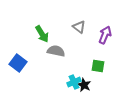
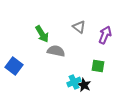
blue square: moved 4 px left, 3 px down
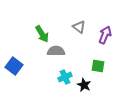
gray semicircle: rotated 12 degrees counterclockwise
cyan cross: moved 9 px left, 5 px up
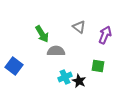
black star: moved 5 px left, 4 px up
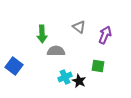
green arrow: rotated 30 degrees clockwise
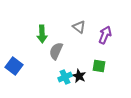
gray semicircle: rotated 66 degrees counterclockwise
green square: moved 1 px right
black star: moved 5 px up
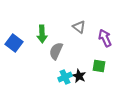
purple arrow: moved 3 px down; rotated 48 degrees counterclockwise
blue square: moved 23 px up
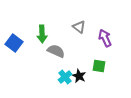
gray semicircle: rotated 90 degrees clockwise
cyan cross: rotated 16 degrees counterclockwise
